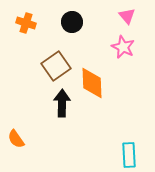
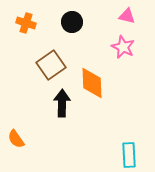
pink triangle: rotated 36 degrees counterclockwise
brown square: moved 5 px left, 1 px up
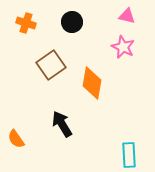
orange diamond: rotated 12 degrees clockwise
black arrow: moved 21 px down; rotated 32 degrees counterclockwise
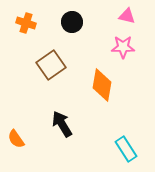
pink star: rotated 25 degrees counterclockwise
orange diamond: moved 10 px right, 2 px down
cyan rectangle: moved 3 px left, 6 px up; rotated 30 degrees counterclockwise
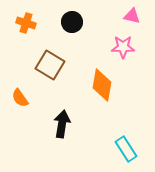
pink triangle: moved 5 px right
brown square: moved 1 px left; rotated 24 degrees counterclockwise
black arrow: rotated 40 degrees clockwise
orange semicircle: moved 4 px right, 41 px up
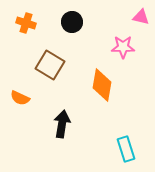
pink triangle: moved 9 px right, 1 px down
orange semicircle: rotated 30 degrees counterclockwise
cyan rectangle: rotated 15 degrees clockwise
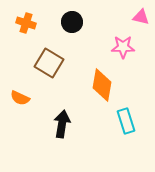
brown square: moved 1 px left, 2 px up
cyan rectangle: moved 28 px up
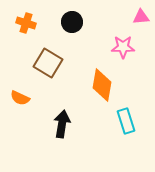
pink triangle: rotated 18 degrees counterclockwise
brown square: moved 1 px left
